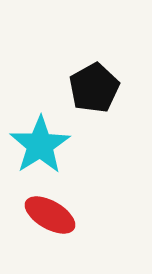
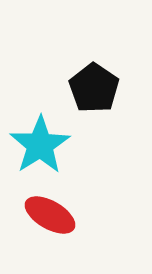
black pentagon: rotated 9 degrees counterclockwise
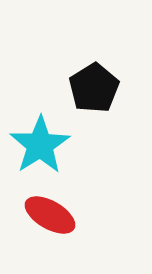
black pentagon: rotated 6 degrees clockwise
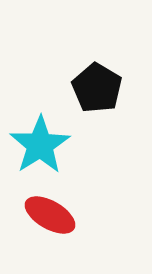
black pentagon: moved 3 px right; rotated 9 degrees counterclockwise
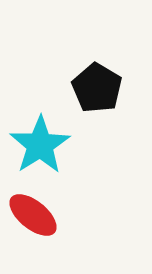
red ellipse: moved 17 px left; rotated 9 degrees clockwise
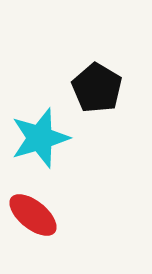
cyan star: moved 7 px up; rotated 16 degrees clockwise
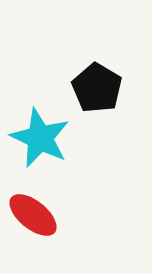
cyan star: rotated 30 degrees counterclockwise
